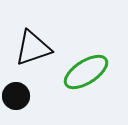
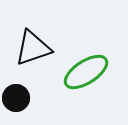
black circle: moved 2 px down
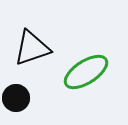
black triangle: moved 1 px left
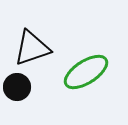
black circle: moved 1 px right, 11 px up
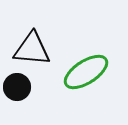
black triangle: moved 1 px down; rotated 24 degrees clockwise
